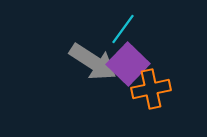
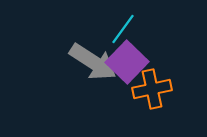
purple square: moved 1 px left, 2 px up
orange cross: moved 1 px right
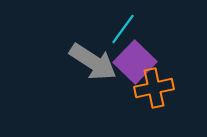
purple square: moved 8 px right
orange cross: moved 2 px right, 1 px up
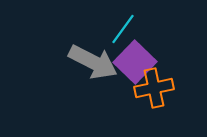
gray arrow: rotated 6 degrees counterclockwise
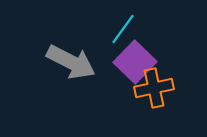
gray arrow: moved 22 px left
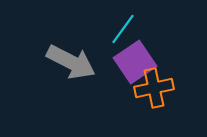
purple square: rotated 12 degrees clockwise
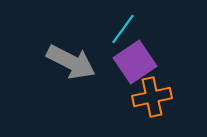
orange cross: moved 2 px left, 9 px down
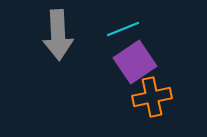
cyan line: rotated 32 degrees clockwise
gray arrow: moved 13 px left, 27 px up; rotated 60 degrees clockwise
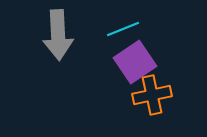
orange cross: moved 2 px up
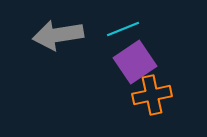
gray arrow: rotated 84 degrees clockwise
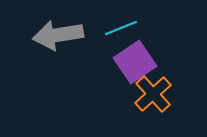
cyan line: moved 2 px left, 1 px up
orange cross: moved 1 px right, 1 px up; rotated 30 degrees counterclockwise
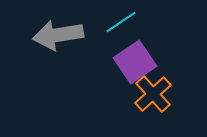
cyan line: moved 6 px up; rotated 12 degrees counterclockwise
